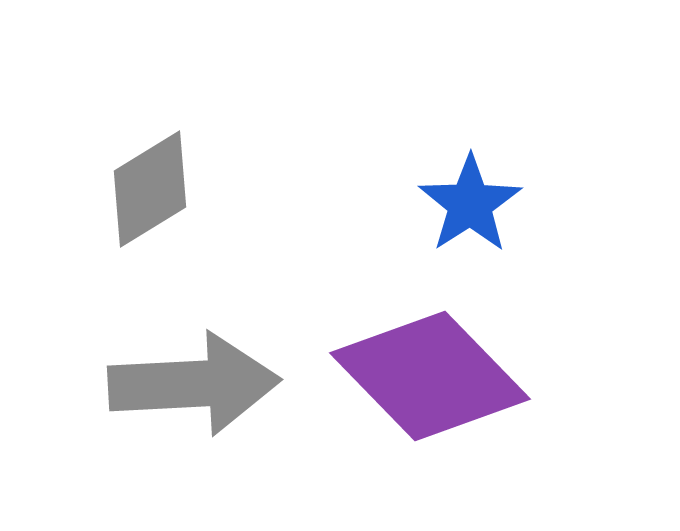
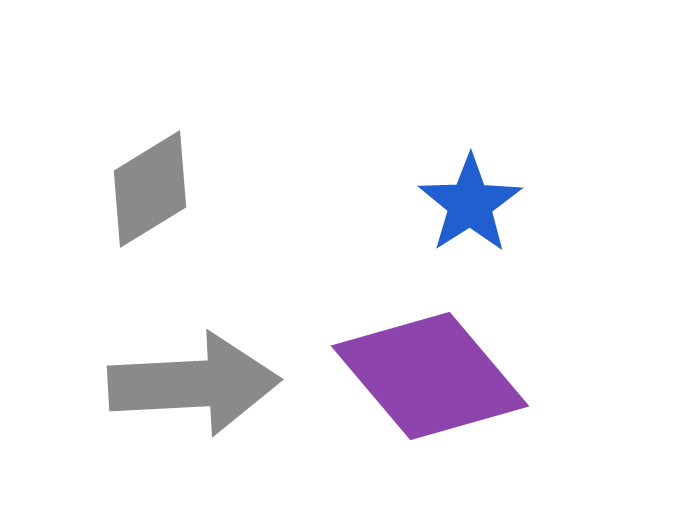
purple diamond: rotated 4 degrees clockwise
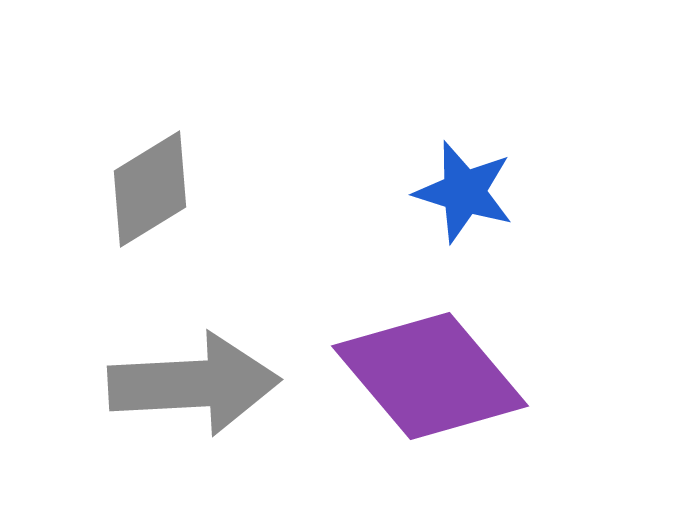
blue star: moved 6 px left, 12 px up; rotated 22 degrees counterclockwise
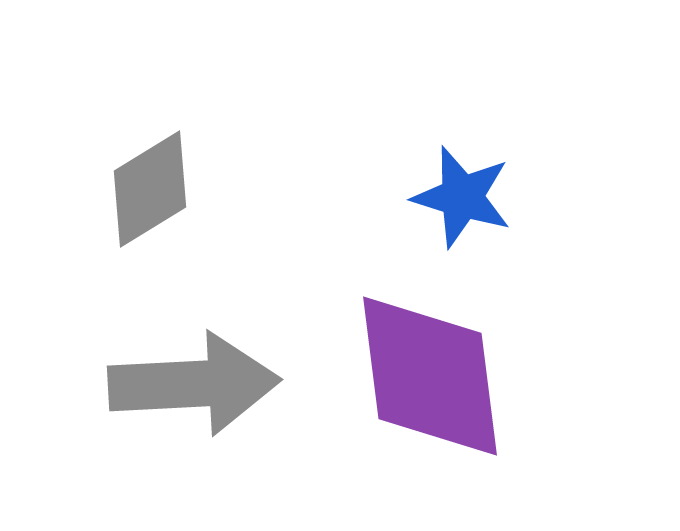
blue star: moved 2 px left, 5 px down
purple diamond: rotated 33 degrees clockwise
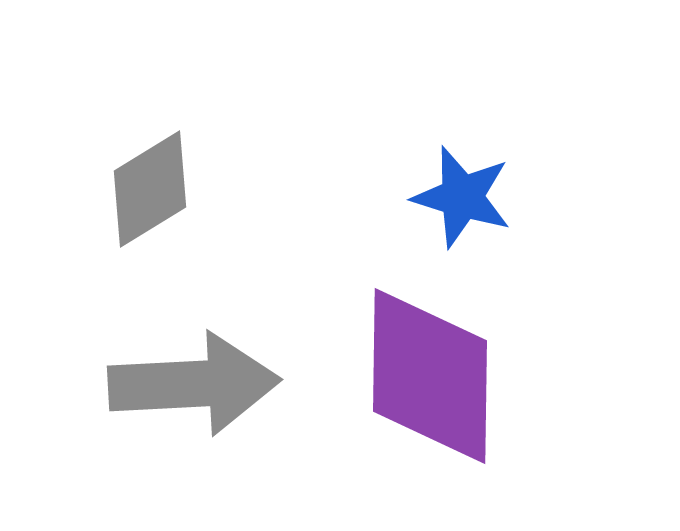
purple diamond: rotated 8 degrees clockwise
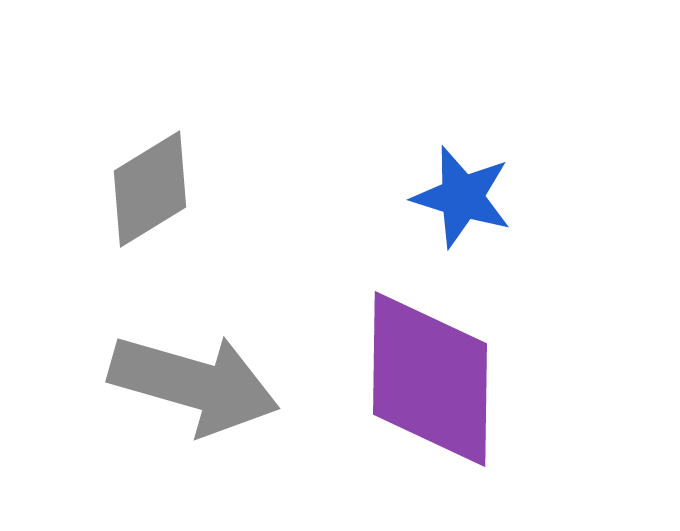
purple diamond: moved 3 px down
gray arrow: rotated 19 degrees clockwise
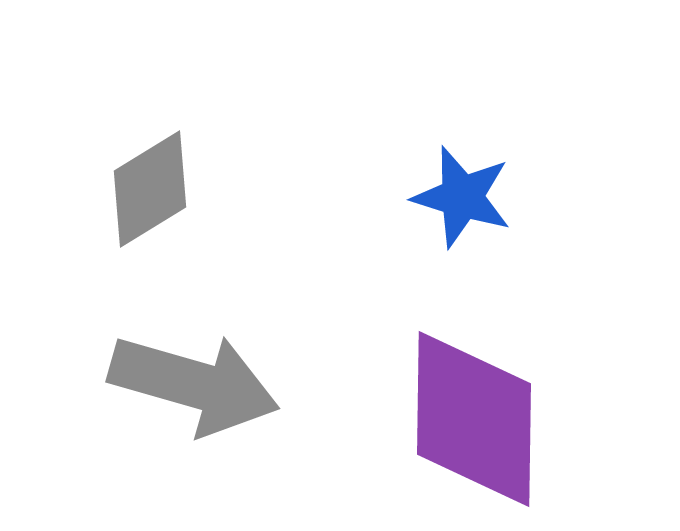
purple diamond: moved 44 px right, 40 px down
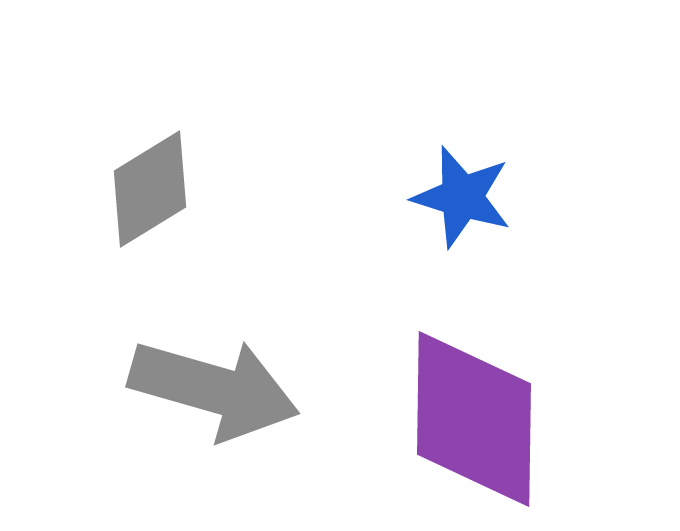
gray arrow: moved 20 px right, 5 px down
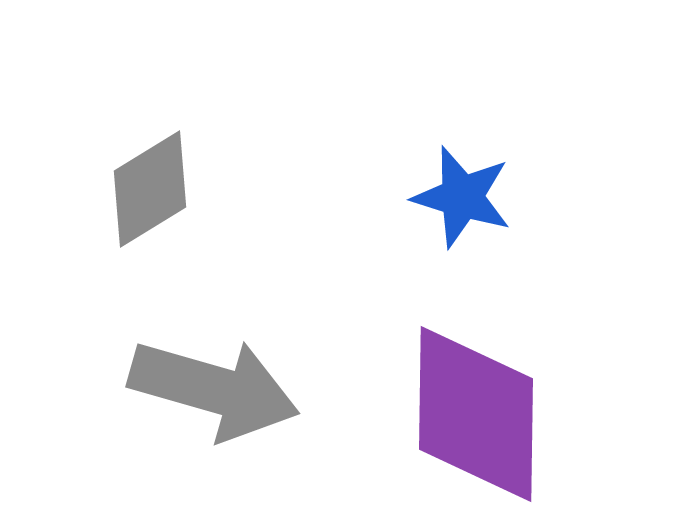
purple diamond: moved 2 px right, 5 px up
